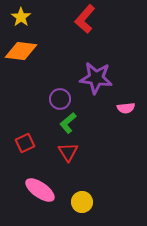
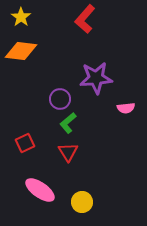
purple star: rotated 12 degrees counterclockwise
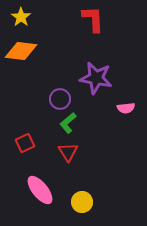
red L-shape: moved 8 px right; rotated 136 degrees clockwise
purple star: rotated 16 degrees clockwise
pink ellipse: rotated 16 degrees clockwise
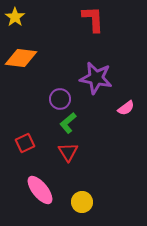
yellow star: moved 6 px left
orange diamond: moved 7 px down
pink semicircle: rotated 30 degrees counterclockwise
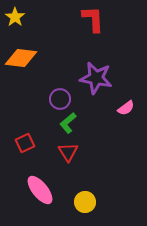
yellow circle: moved 3 px right
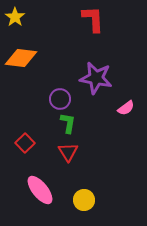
green L-shape: rotated 140 degrees clockwise
red square: rotated 18 degrees counterclockwise
yellow circle: moved 1 px left, 2 px up
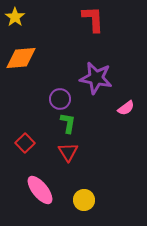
orange diamond: rotated 12 degrees counterclockwise
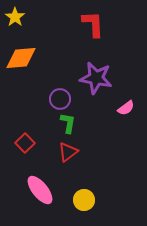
red L-shape: moved 5 px down
red triangle: rotated 25 degrees clockwise
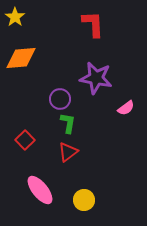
red square: moved 3 px up
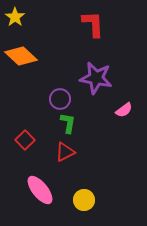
orange diamond: moved 2 px up; rotated 48 degrees clockwise
pink semicircle: moved 2 px left, 2 px down
red triangle: moved 3 px left; rotated 10 degrees clockwise
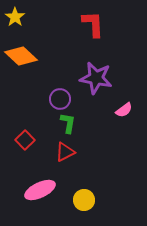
pink ellipse: rotated 76 degrees counterclockwise
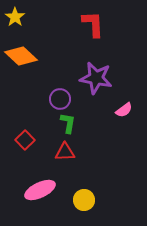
red triangle: rotated 25 degrees clockwise
